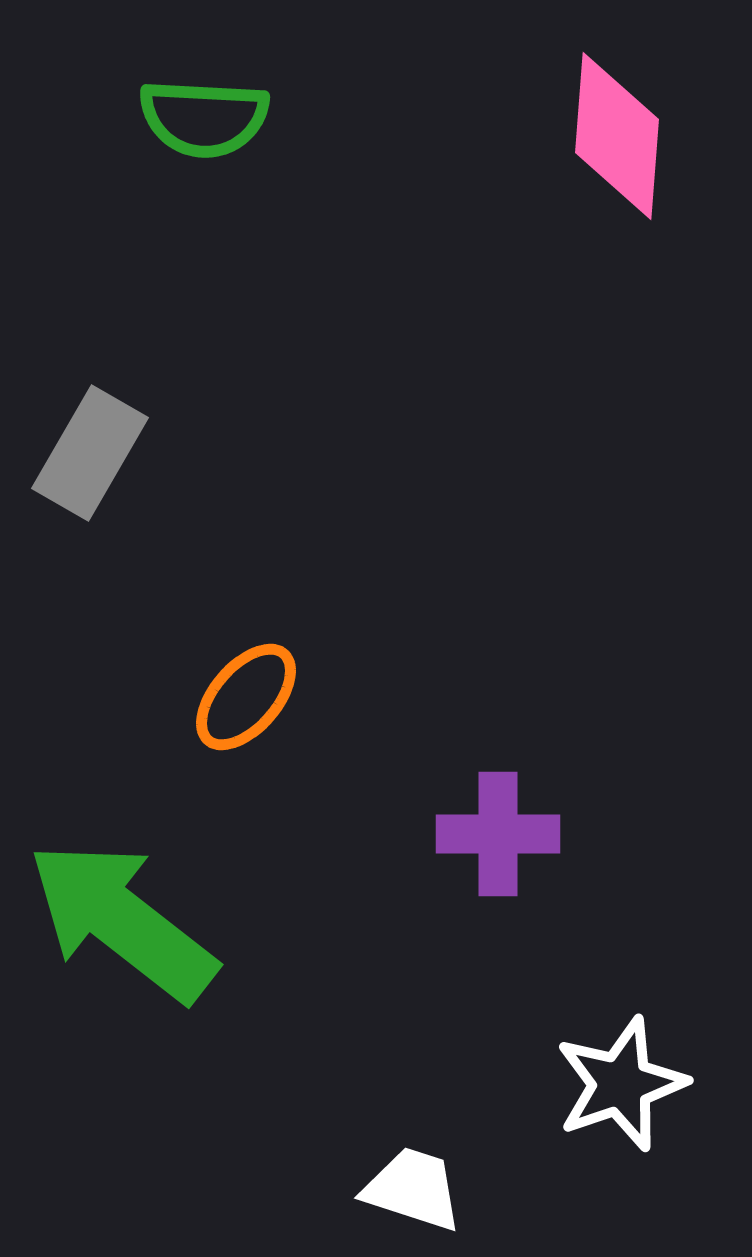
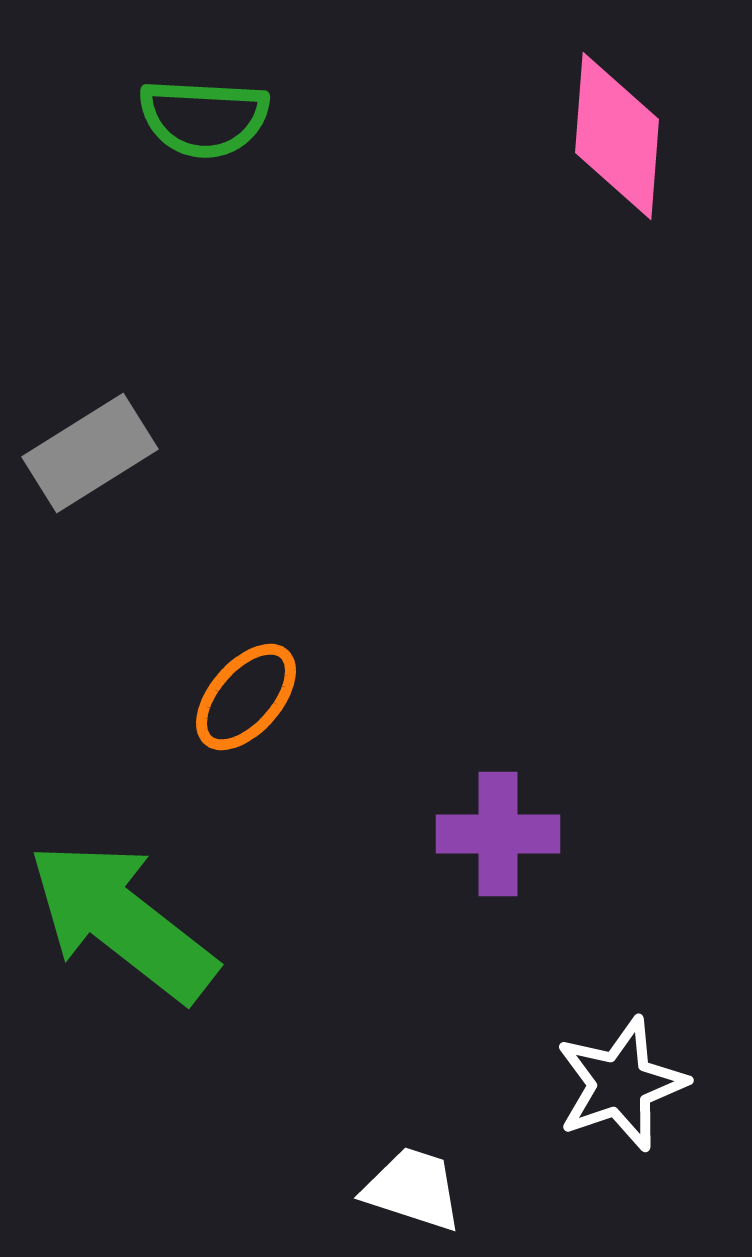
gray rectangle: rotated 28 degrees clockwise
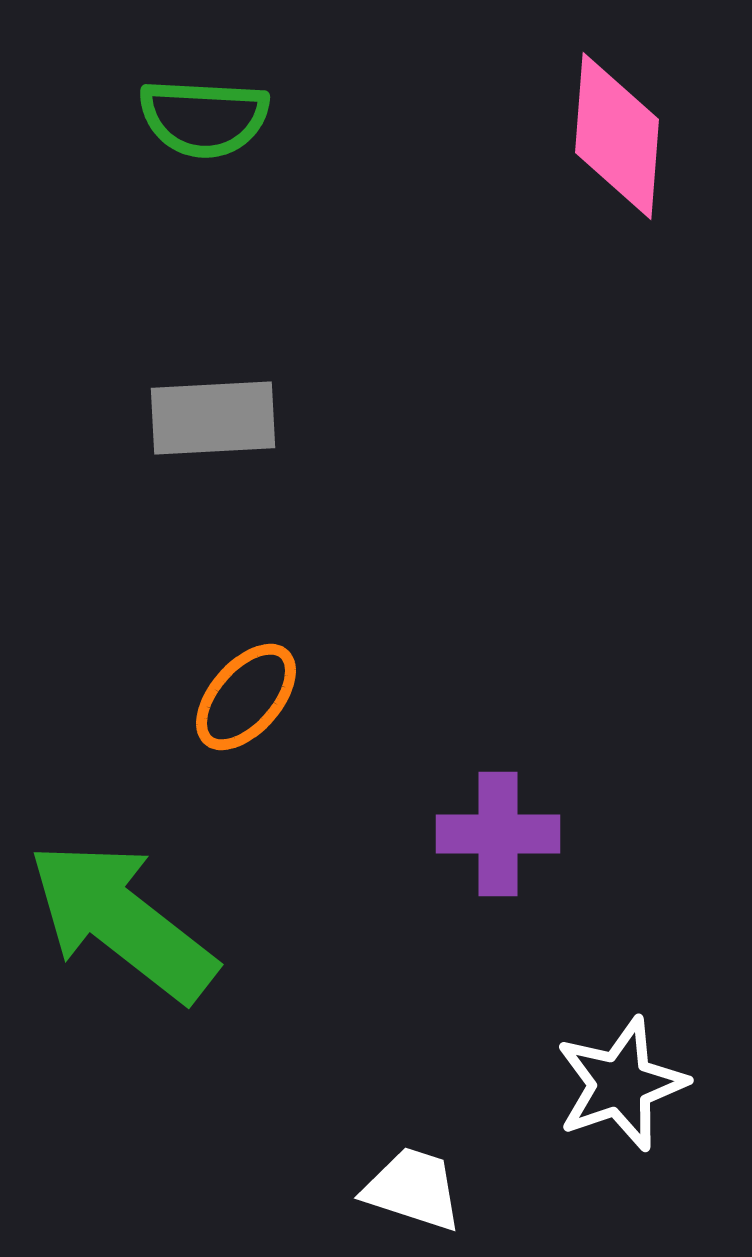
gray rectangle: moved 123 px right, 35 px up; rotated 29 degrees clockwise
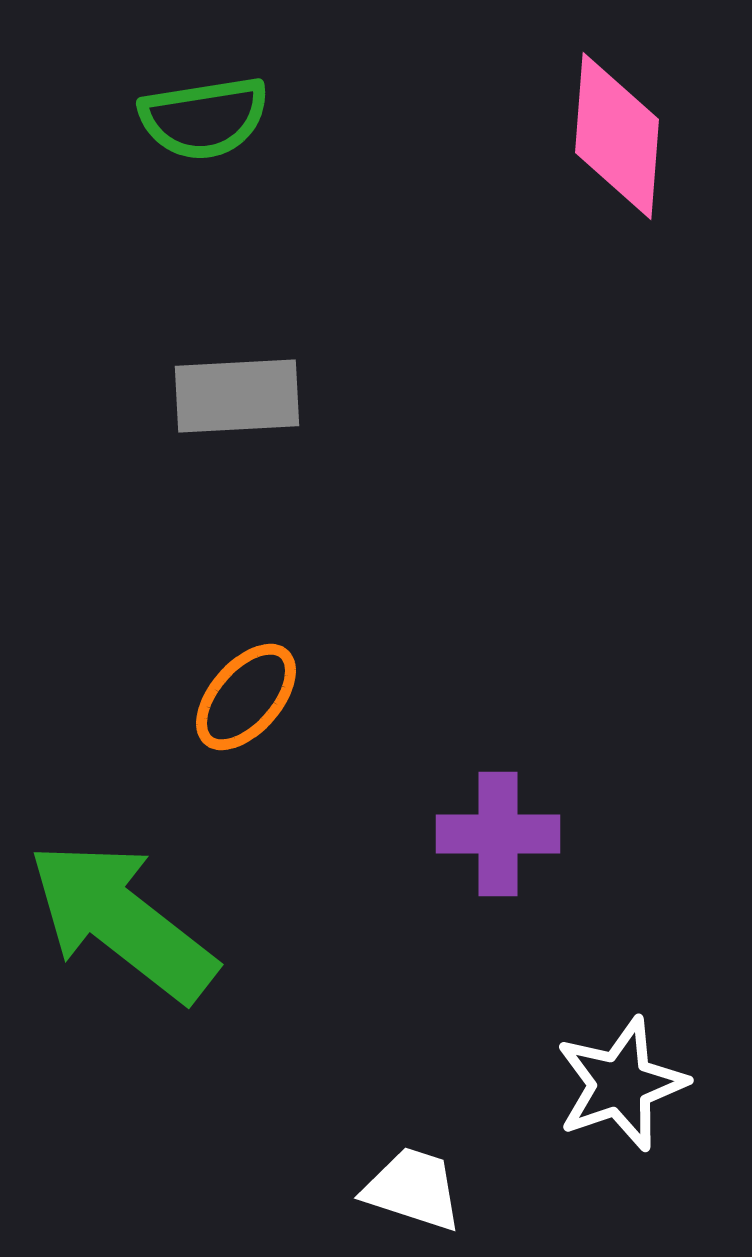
green semicircle: rotated 12 degrees counterclockwise
gray rectangle: moved 24 px right, 22 px up
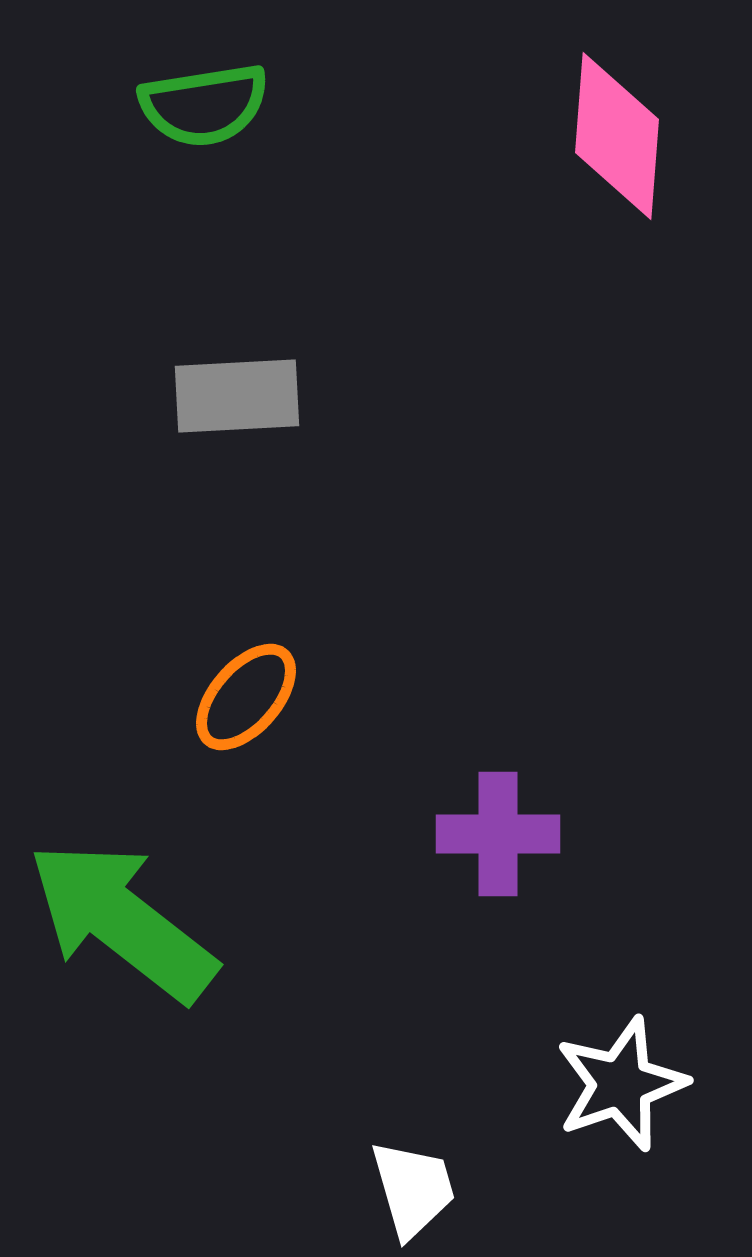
green semicircle: moved 13 px up
white trapezoid: rotated 56 degrees clockwise
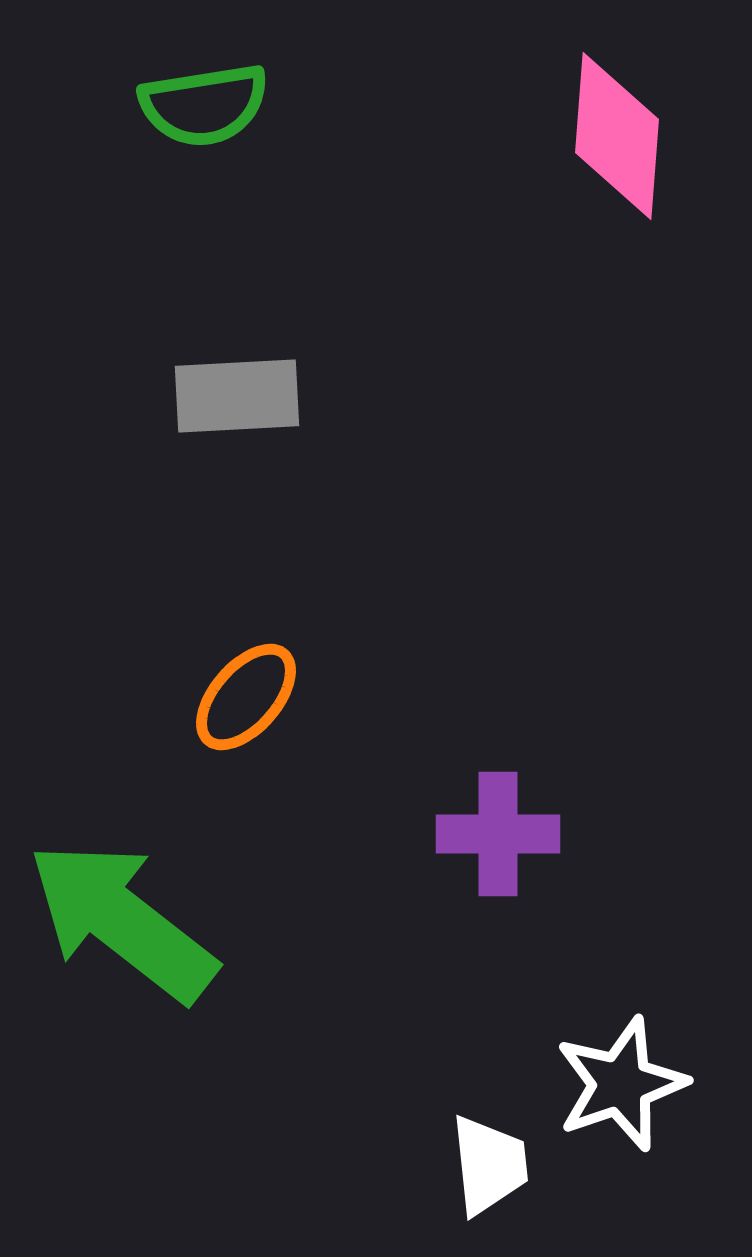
white trapezoid: moved 76 px right, 24 px up; rotated 10 degrees clockwise
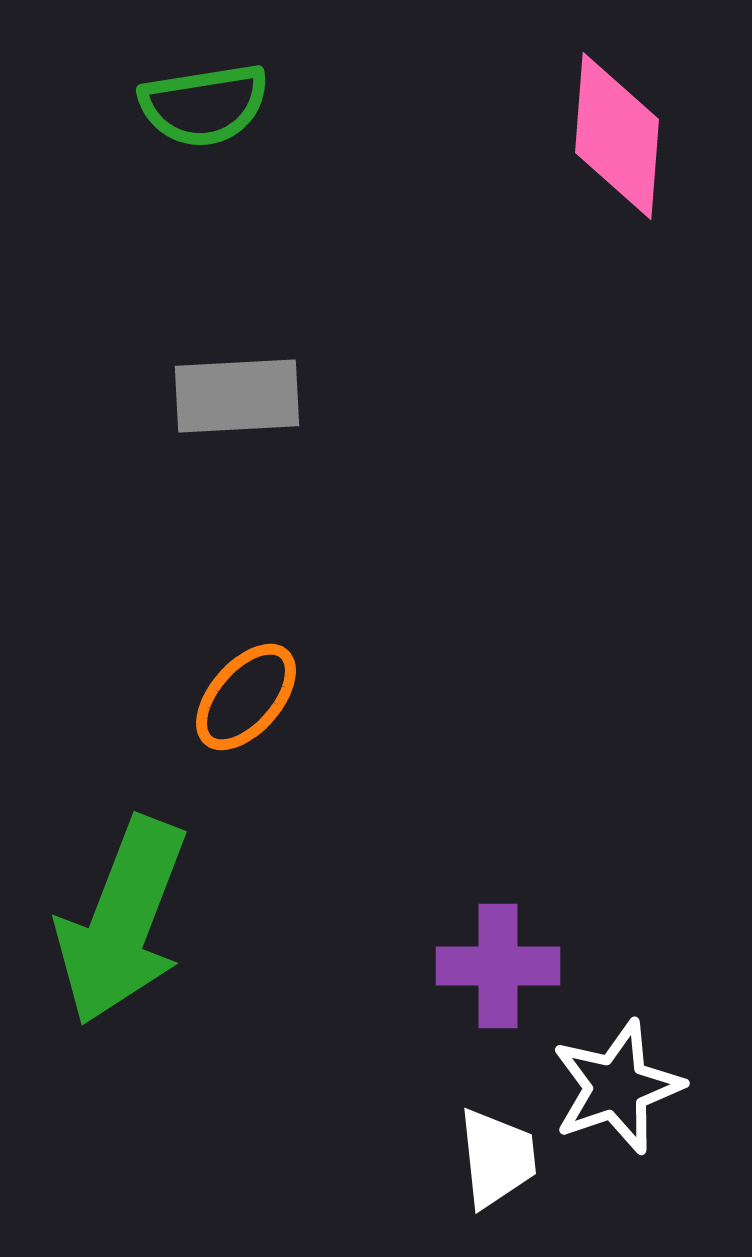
purple cross: moved 132 px down
green arrow: rotated 107 degrees counterclockwise
white star: moved 4 px left, 3 px down
white trapezoid: moved 8 px right, 7 px up
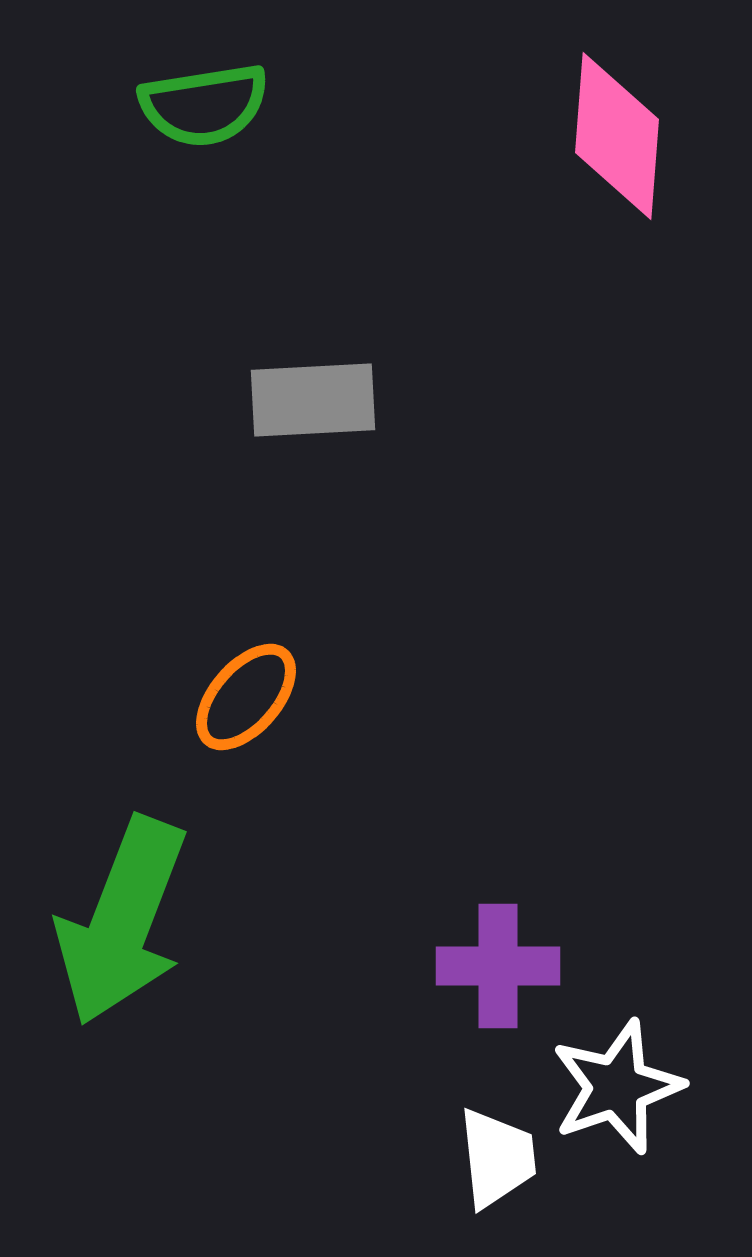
gray rectangle: moved 76 px right, 4 px down
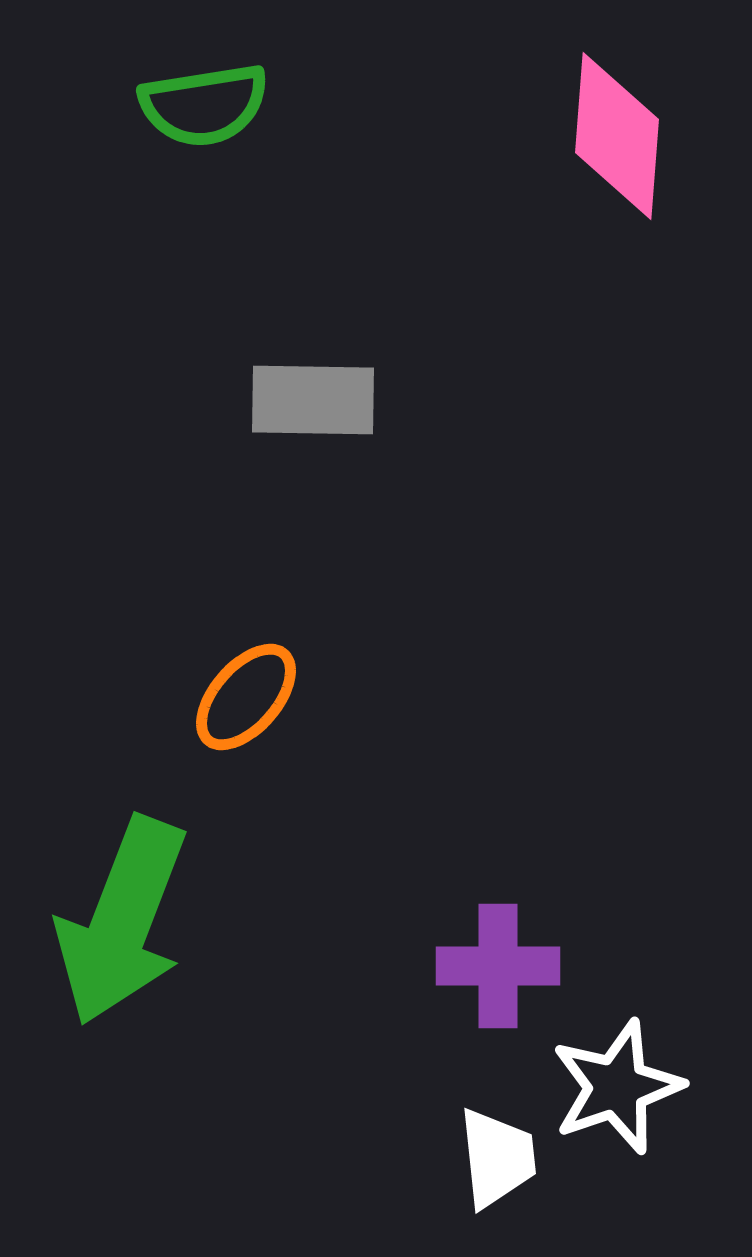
gray rectangle: rotated 4 degrees clockwise
